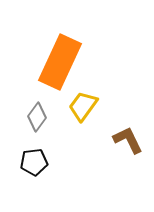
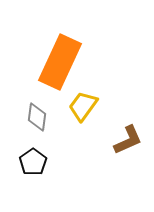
gray diamond: rotated 28 degrees counterclockwise
brown L-shape: rotated 92 degrees clockwise
black pentagon: moved 1 px left; rotated 28 degrees counterclockwise
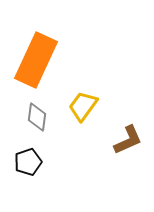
orange rectangle: moved 24 px left, 2 px up
black pentagon: moved 5 px left; rotated 16 degrees clockwise
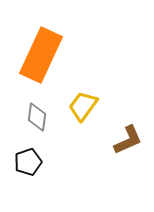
orange rectangle: moved 5 px right, 5 px up
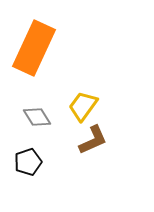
orange rectangle: moved 7 px left, 7 px up
gray diamond: rotated 40 degrees counterclockwise
brown L-shape: moved 35 px left
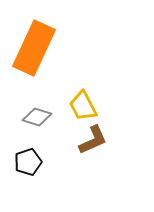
yellow trapezoid: rotated 64 degrees counterclockwise
gray diamond: rotated 40 degrees counterclockwise
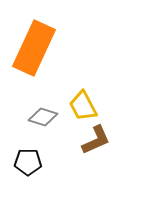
gray diamond: moved 6 px right
brown L-shape: moved 3 px right
black pentagon: rotated 20 degrees clockwise
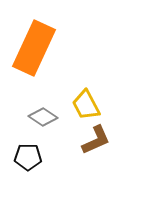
yellow trapezoid: moved 3 px right, 1 px up
gray diamond: rotated 16 degrees clockwise
black pentagon: moved 5 px up
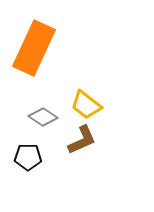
yellow trapezoid: rotated 24 degrees counterclockwise
brown L-shape: moved 14 px left
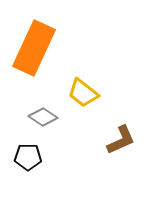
yellow trapezoid: moved 3 px left, 12 px up
brown L-shape: moved 39 px right
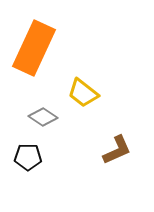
brown L-shape: moved 4 px left, 10 px down
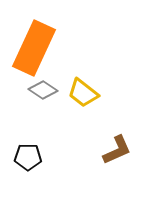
gray diamond: moved 27 px up
